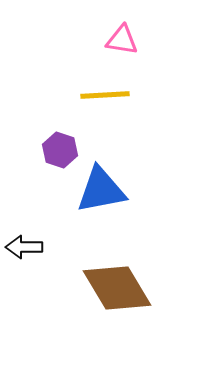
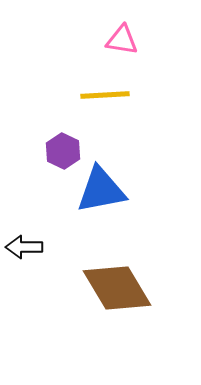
purple hexagon: moved 3 px right, 1 px down; rotated 8 degrees clockwise
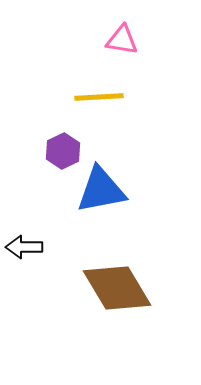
yellow line: moved 6 px left, 2 px down
purple hexagon: rotated 8 degrees clockwise
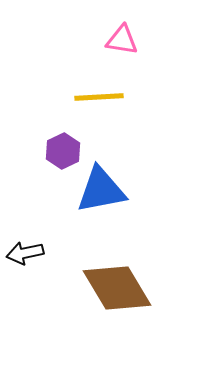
black arrow: moved 1 px right, 6 px down; rotated 12 degrees counterclockwise
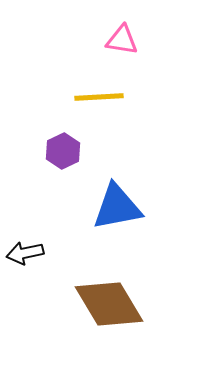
blue triangle: moved 16 px right, 17 px down
brown diamond: moved 8 px left, 16 px down
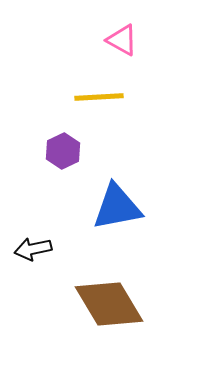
pink triangle: rotated 20 degrees clockwise
black arrow: moved 8 px right, 4 px up
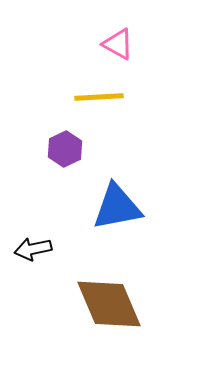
pink triangle: moved 4 px left, 4 px down
purple hexagon: moved 2 px right, 2 px up
brown diamond: rotated 8 degrees clockwise
